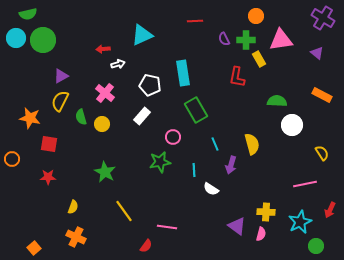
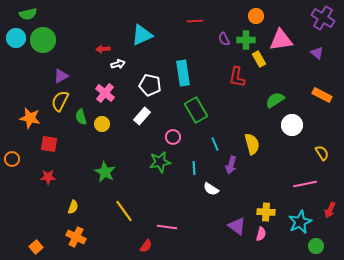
green semicircle at (277, 101): moved 2 px left, 1 px up; rotated 36 degrees counterclockwise
cyan line at (194, 170): moved 2 px up
orange square at (34, 248): moved 2 px right, 1 px up
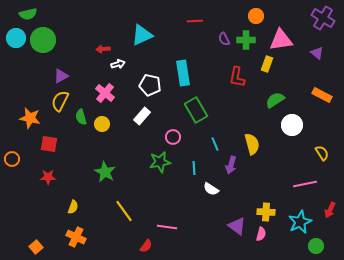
yellow rectangle at (259, 59): moved 8 px right, 5 px down; rotated 49 degrees clockwise
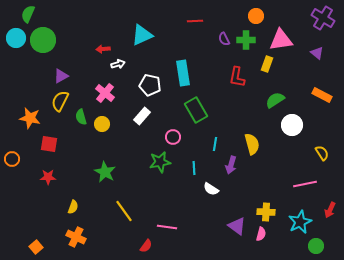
green semicircle at (28, 14): rotated 126 degrees clockwise
cyan line at (215, 144): rotated 32 degrees clockwise
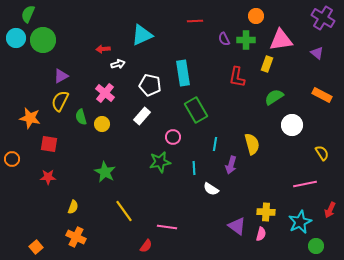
green semicircle at (275, 100): moved 1 px left, 3 px up
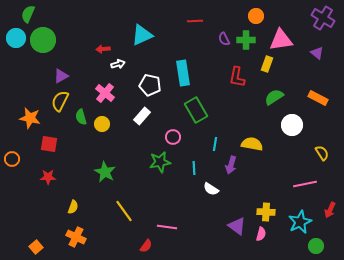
orange rectangle at (322, 95): moved 4 px left, 3 px down
yellow semicircle at (252, 144): rotated 65 degrees counterclockwise
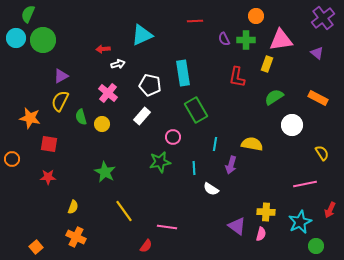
purple cross at (323, 18): rotated 20 degrees clockwise
pink cross at (105, 93): moved 3 px right
